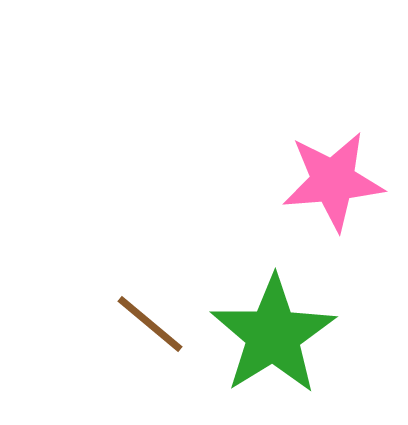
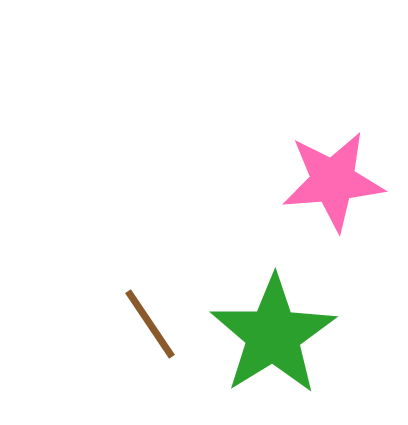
brown line: rotated 16 degrees clockwise
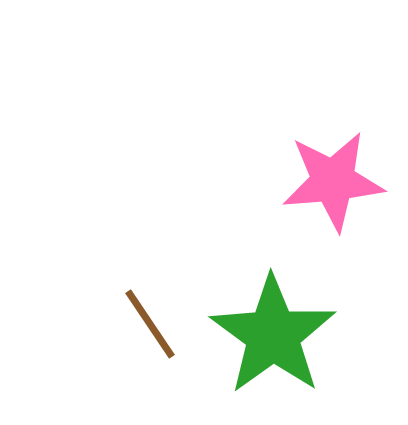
green star: rotated 4 degrees counterclockwise
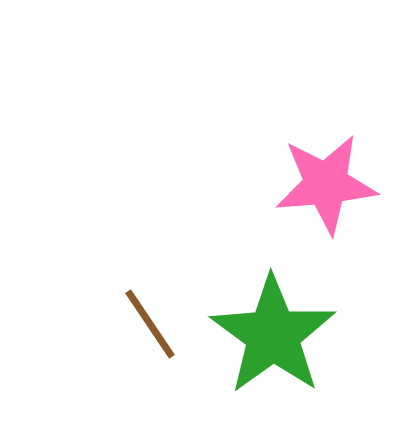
pink star: moved 7 px left, 3 px down
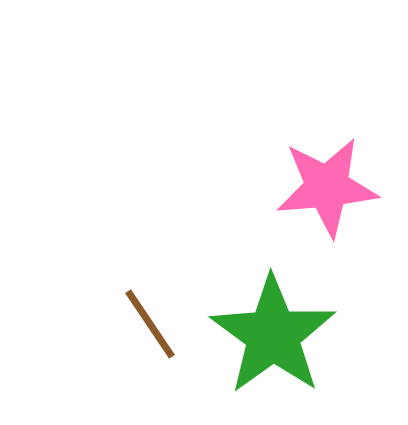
pink star: moved 1 px right, 3 px down
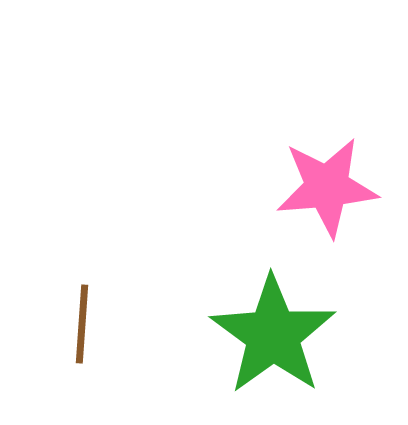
brown line: moved 68 px left; rotated 38 degrees clockwise
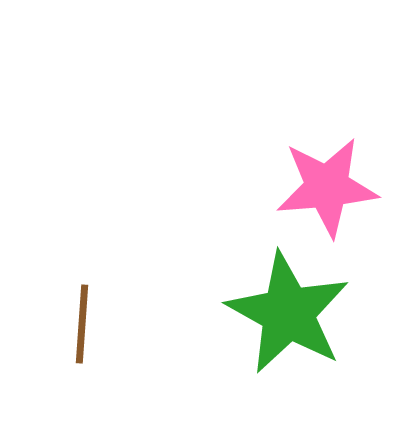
green star: moved 15 px right, 22 px up; rotated 7 degrees counterclockwise
